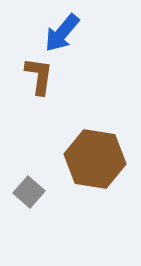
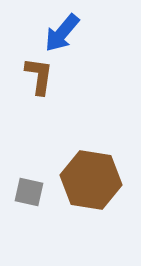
brown hexagon: moved 4 px left, 21 px down
gray square: rotated 28 degrees counterclockwise
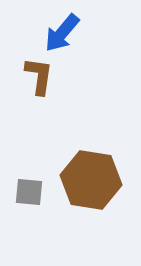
gray square: rotated 8 degrees counterclockwise
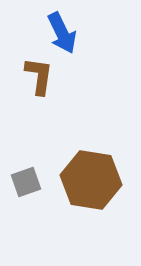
blue arrow: rotated 66 degrees counterclockwise
gray square: moved 3 px left, 10 px up; rotated 24 degrees counterclockwise
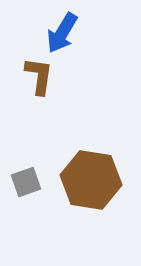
blue arrow: rotated 57 degrees clockwise
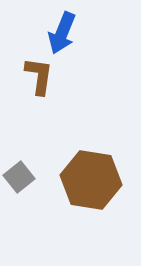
blue arrow: rotated 9 degrees counterclockwise
gray square: moved 7 px left, 5 px up; rotated 20 degrees counterclockwise
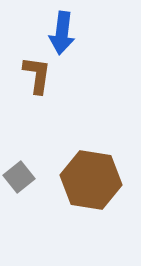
blue arrow: rotated 15 degrees counterclockwise
brown L-shape: moved 2 px left, 1 px up
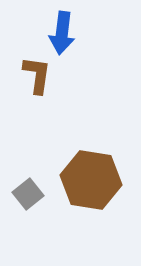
gray square: moved 9 px right, 17 px down
